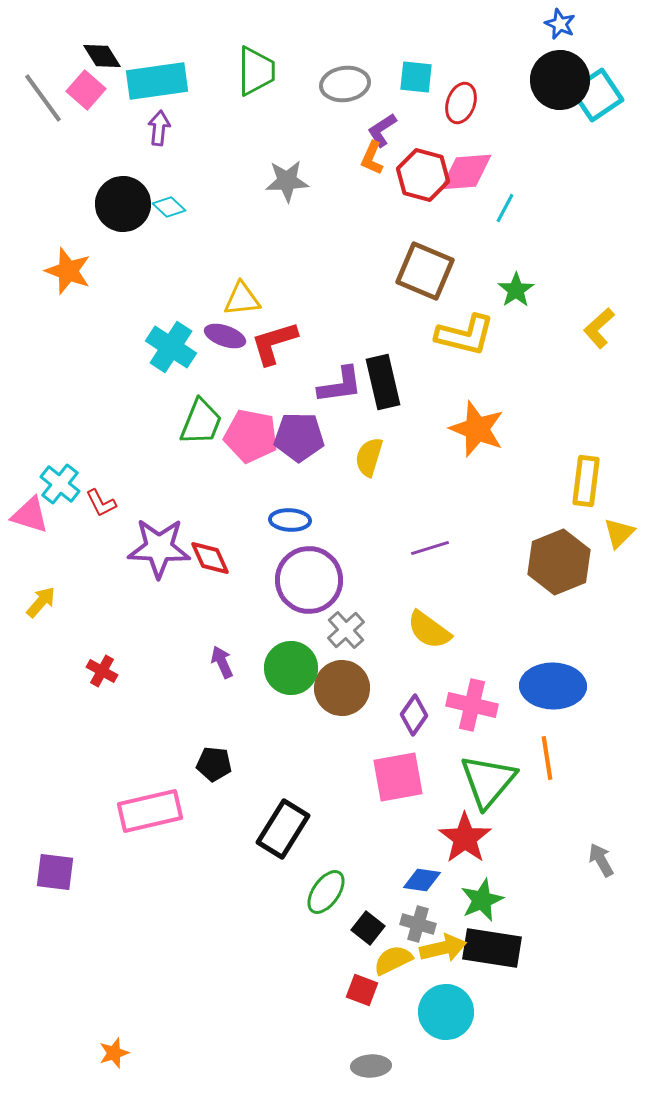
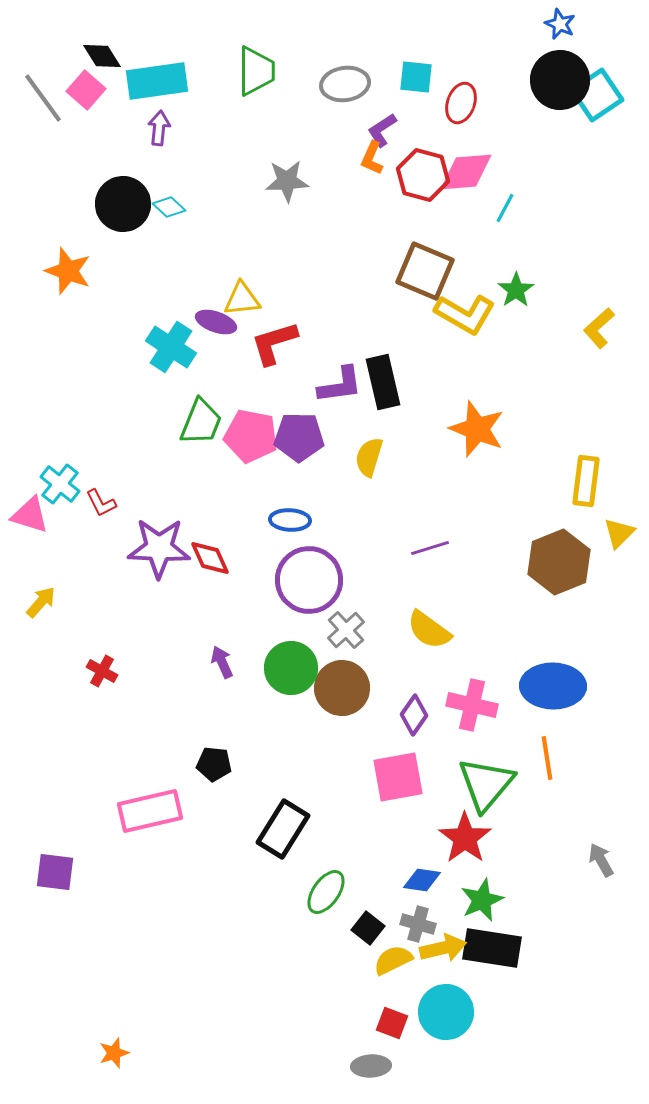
yellow L-shape at (465, 335): moved 21 px up; rotated 16 degrees clockwise
purple ellipse at (225, 336): moved 9 px left, 14 px up
green triangle at (488, 781): moved 2 px left, 3 px down
red square at (362, 990): moved 30 px right, 33 px down
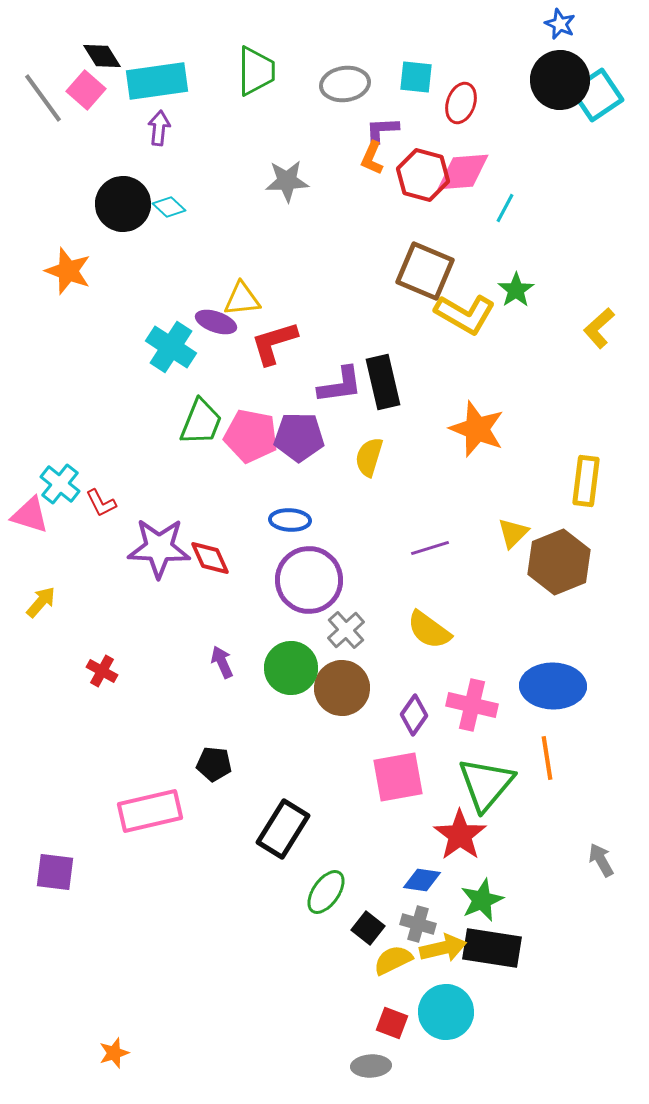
purple L-shape at (382, 130): rotated 30 degrees clockwise
pink diamond at (466, 172): moved 3 px left
yellow triangle at (619, 533): moved 106 px left
red star at (465, 838): moved 5 px left, 3 px up
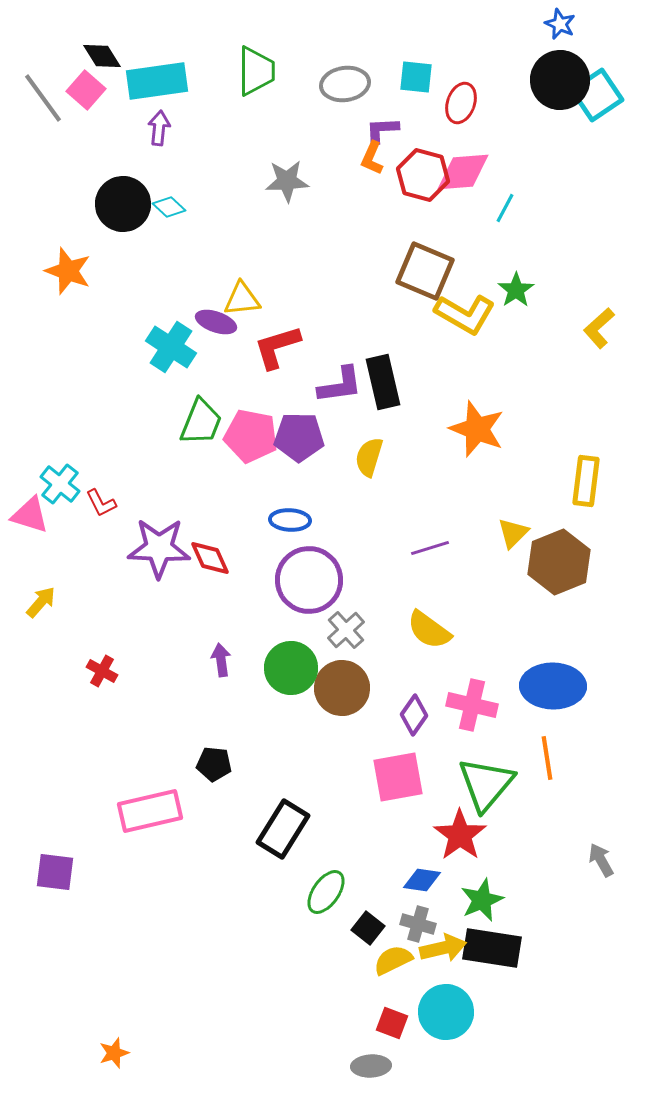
red L-shape at (274, 343): moved 3 px right, 4 px down
purple arrow at (222, 662): moved 1 px left, 2 px up; rotated 16 degrees clockwise
